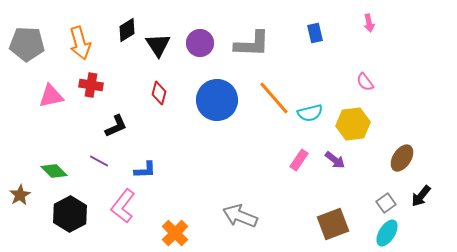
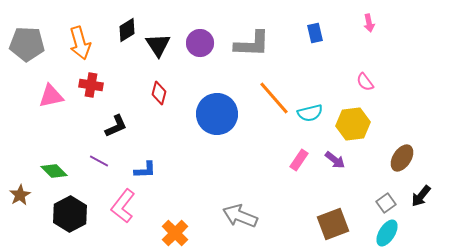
blue circle: moved 14 px down
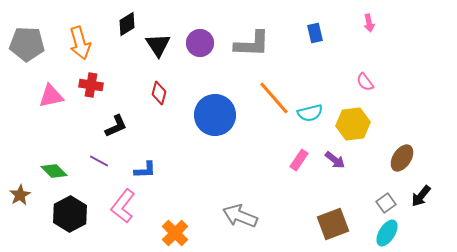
black diamond: moved 6 px up
blue circle: moved 2 px left, 1 px down
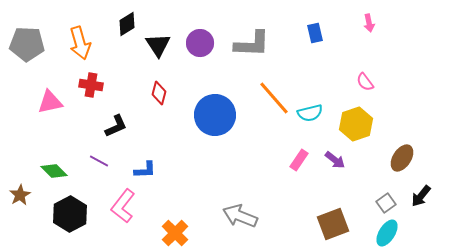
pink triangle: moved 1 px left, 6 px down
yellow hexagon: moved 3 px right; rotated 12 degrees counterclockwise
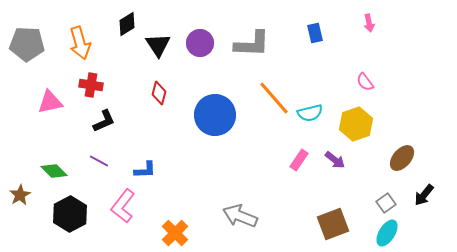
black L-shape: moved 12 px left, 5 px up
brown ellipse: rotated 8 degrees clockwise
black arrow: moved 3 px right, 1 px up
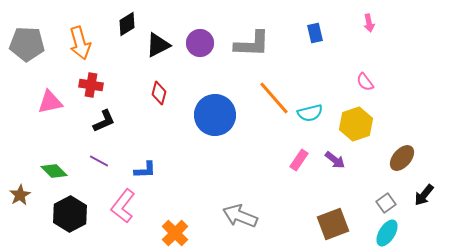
black triangle: rotated 36 degrees clockwise
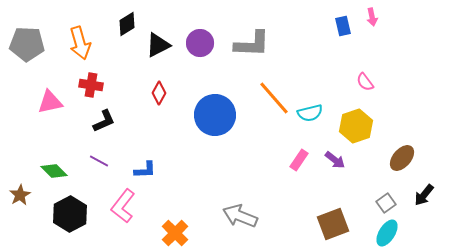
pink arrow: moved 3 px right, 6 px up
blue rectangle: moved 28 px right, 7 px up
red diamond: rotated 15 degrees clockwise
yellow hexagon: moved 2 px down
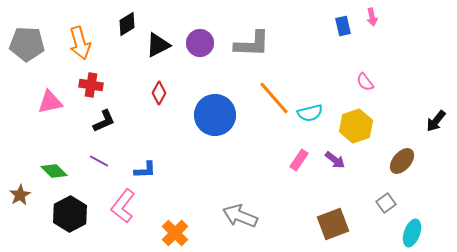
brown ellipse: moved 3 px down
black arrow: moved 12 px right, 74 px up
cyan ellipse: moved 25 px right; rotated 12 degrees counterclockwise
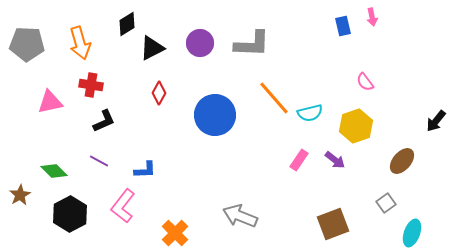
black triangle: moved 6 px left, 3 px down
